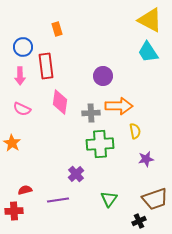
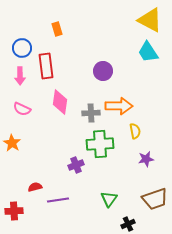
blue circle: moved 1 px left, 1 px down
purple circle: moved 5 px up
purple cross: moved 9 px up; rotated 21 degrees clockwise
red semicircle: moved 10 px right, 3 px up
black cross: moved 11 px left, 3 px down
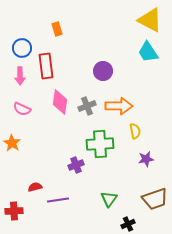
gray cross: moved 4 px left, 7 px up; rotated 18 degrees counterclockwise
